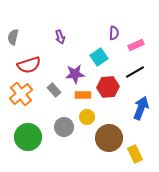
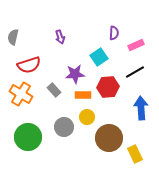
orange cross: rotated 20 degrees counterclockwise
blue arrow: rotated 25 degrees counterclockwise
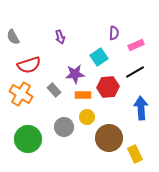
gray semicircle: rotated 42 degrees counterclockwise
green circle: moved 2 px down
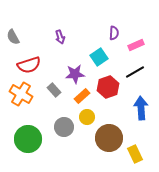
red hexagon: rotated 15 degrees counterclockwise
orange rectangle: moved 1 px left, 1 px down; rotated 42 degrees counterclockwise
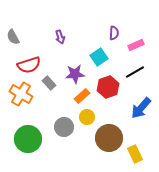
gray rectangle: moved 5 px left, 7 px up
blue arrow: rotated 135 degrees counterclockwise
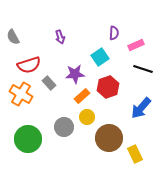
cyan square: moved 1 px right
black line: moved 8 px right, 3 px up; rotated 48 degrees clockwise
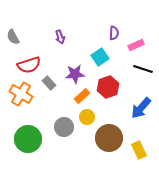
yellow rectangle: moved 4 px right, 4 px up
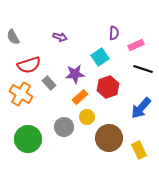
purple arrow: rotated 56 degrees counterclockwise
orange rectangle: moved 2 px left, 1 px down
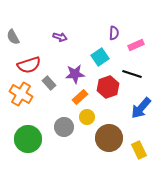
black line: moved 11 px left, 5 px down
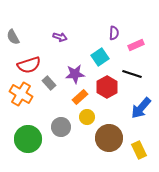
red hexagon: moved 1 px left; rotated 10 degrees counterclockwise
gray circle: moved 3 px left
